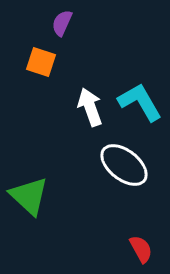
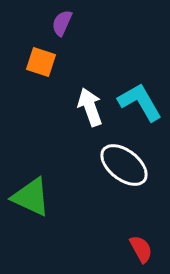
green triangle: moved 2 px right, 1 px down; rotated 18 degrees counterclockwise
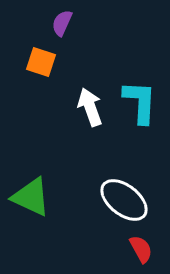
cyan L-shape: rotated 33 degrees clockwise
white ellipse: moved 35 px down
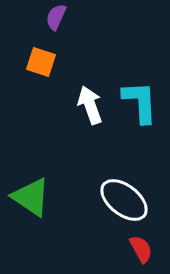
purple semicircle: moved 6 px left, 6 px up
cyan L-shape: rotated 6 degrees counterclockwise
white arrow: moved 2 px up
green triangle: rotated 9 degrees clockwise
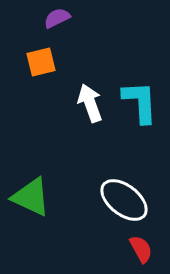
purple semicircle: moved 1 px right, 1 px down; rotated 40 degrees clockwise
orange square: rotated 32 degrees counterclockwise
white arrow: moved 2 px up
green triangle: rotated 9 degrees counterclockwise
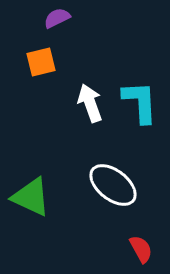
white ellipse: moved 11 px left, 15 px up
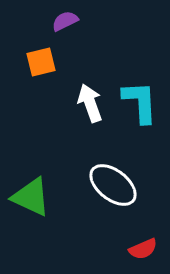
purple semicircle: moved 8 px right, 3 px down
red semicircle: moved 2 px right; rotated 96 degrees clockwise
